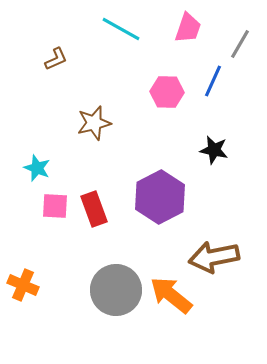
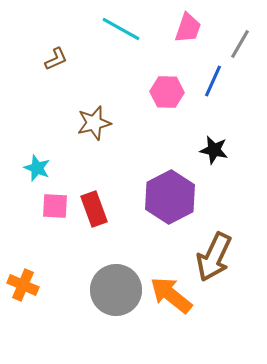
purple hexagon: moved 10 px right
brown arrow: rotated 54 degrees counterclockwise
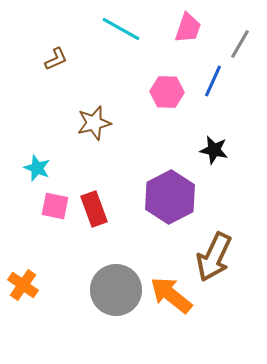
pink square: rotated 8 degrees clockwise
orange cross: rotated 12 degrees clockwise
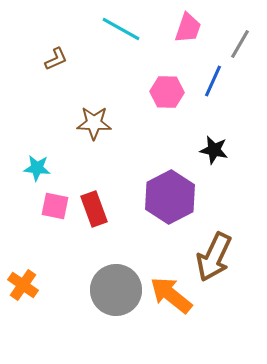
brown star: rotated 16 degrees clockwise
cyan star: rotated 16 degrees counterclockwise
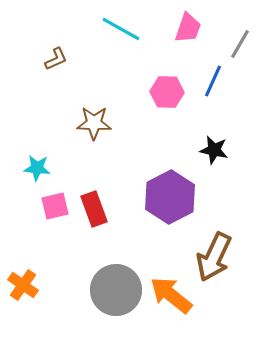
pink square: rotated 24 degrees counterclockwise
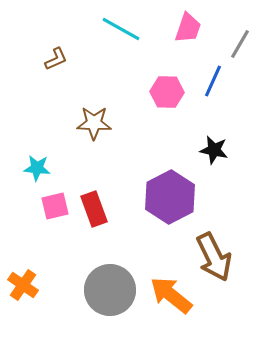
brown arrow: rotated 51 degrees counterclockwise
gray circle: moved 6 px left
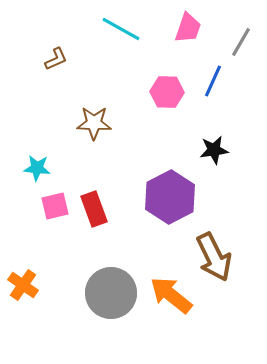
gray line: moved 1 px right, 2 px up
black star: rotated 20 degrees counterclockwise
gray circle: moved 1 px right, 3 px down
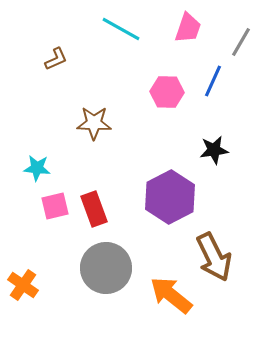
gray circle: moved 5 px left, 25 px up
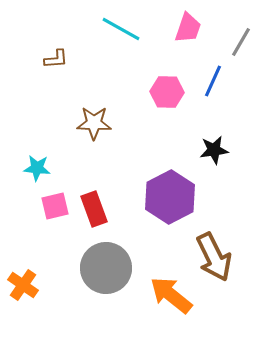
brown L-shape: rotated 20 degrees clockwise
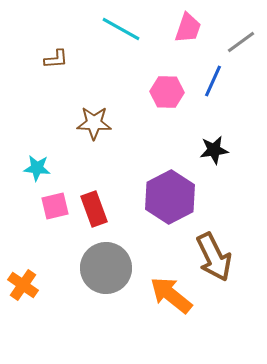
gray line: rotated 24 degrees clockwise
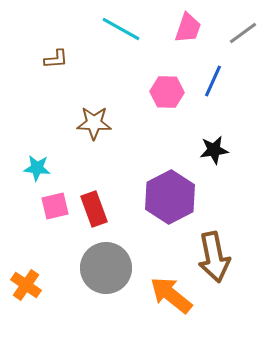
gray line: moved 2 px right, 9 px up
brown arrow: rotated 15 degrees clockwise
orange cross: moved 3 px right
